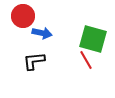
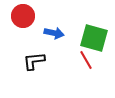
blue arrow: moved 12 px right
green square: moved 1 px right, 1 px up
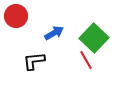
red circle: moved 7 px left
blue arrow: rotated 42 degrees counterclockwise
green square: rotated 28 degrees clockwise
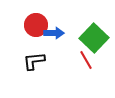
red circle: moved 20 px right, 9 px down
blue arrow: rotated 30 degrees clockwise
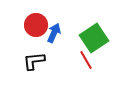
blue arrow: rotated 66 degrees counterclockwise
green square: rotated 12 degrees clockwise
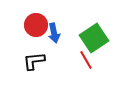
blue arrow: rotated 144 degrees clockwise
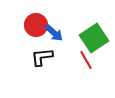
blue arrow: rotated 36 degrees counterclockwise
black L-shape: moved 8 px right, 4 px up
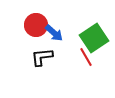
red line: moved 3 px up
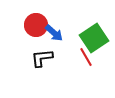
black L-shape: moved 1 px down
